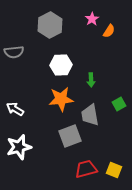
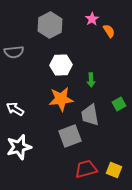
orange semicircle: rotated 64 degrees counterclockwise
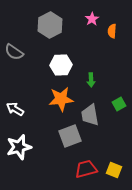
orange semicircle: moved 3 px right; rotated 144 degrees counterclockwise
gray semicircle: rotated 42 degrees clockwise
